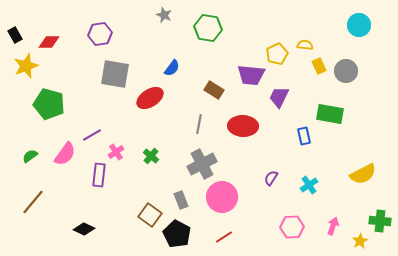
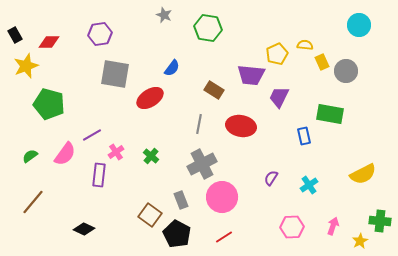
yellow rectangle at (319, 66): moved 3 px right, 4 px up
red ellipse at (243, 126): moved 2 px left; rotated 8 degrees clockwise
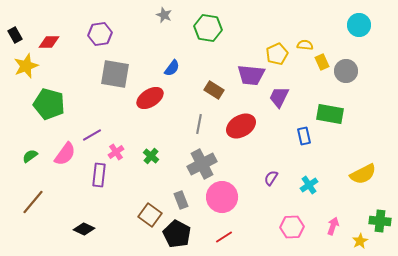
red ellipse at (241, 126): rotated 40 degrees counterclockwise
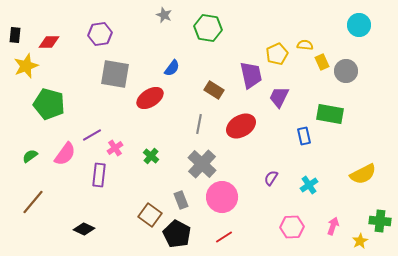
black rectangle at (15, 35): rotated 35 degrees clockwise
purple trapezoid at (251, 75): rotated 108 degrees counterclockwise
pink cross at (116, 152): moved 1 px left, 4 px up
gray cross at (202, 164): rotated 20 degrees counterclockwise
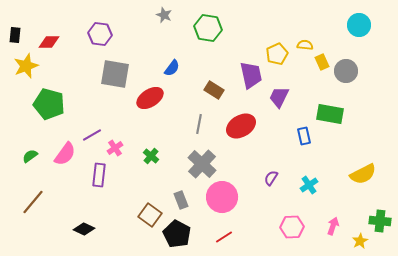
purple hexagon at (100, 34): rotated 15 degrees clockwise
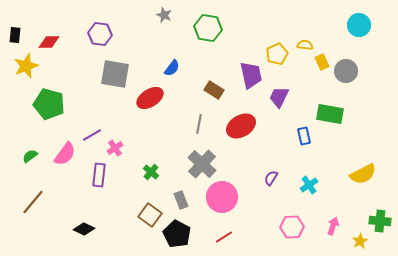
green cross at (151, 156): moved 16 px down
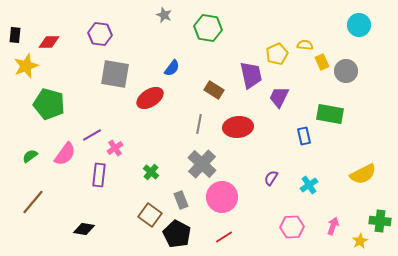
red ellipse at (241, 126): moved 3 px left, 1 px down; rotated 24 degrees clockwise
black diamond at (84, 229): rotated 15 degrees counterclockwise
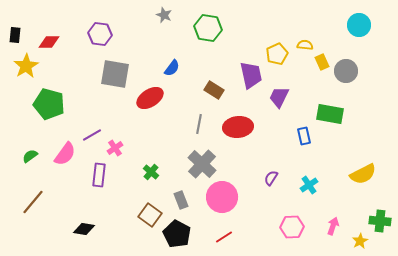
yellow star at (26, 66): rotated 10 degrees counterclockwise
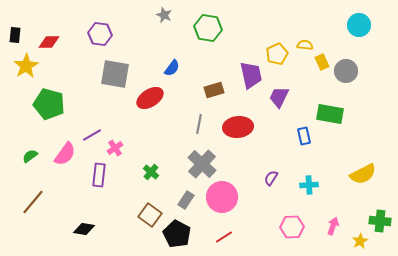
brown rectangle at (214, 90): rotated 48 degrees counterclockwise
cyan cross at (309, 185): rotated 30 degrees clockwise
gray rectangle at (181, 200): moved 5 px right; rotated 54 degrees clockwise
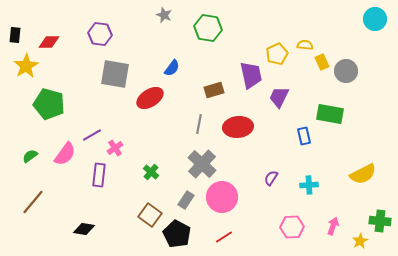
cyan circle at (359, 25): moved 16 px right, 6 px up
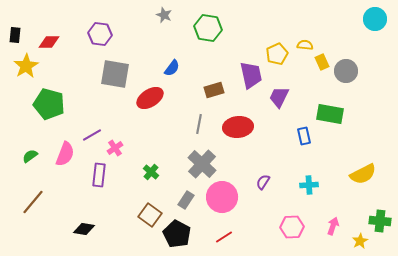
pink semicircle at (65, 154): rotated 15 degrees counterclockwise
purple semicircle at (271, 178): moved 8 px left, 4 px down
